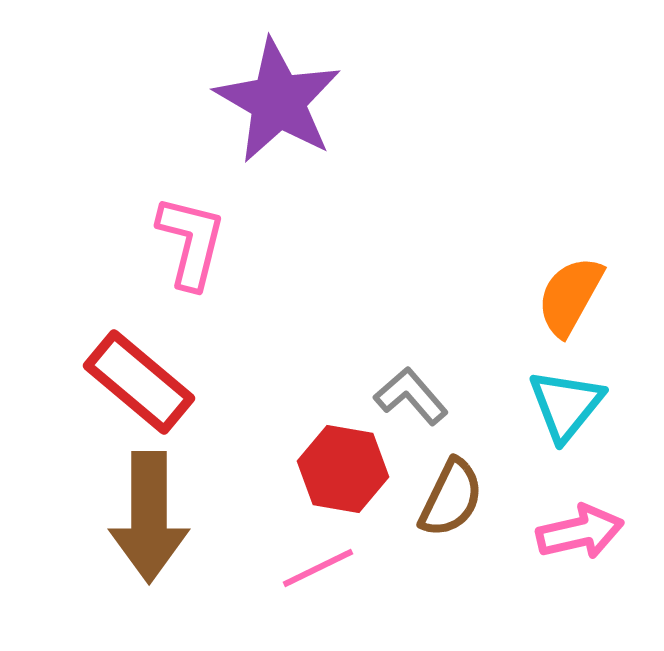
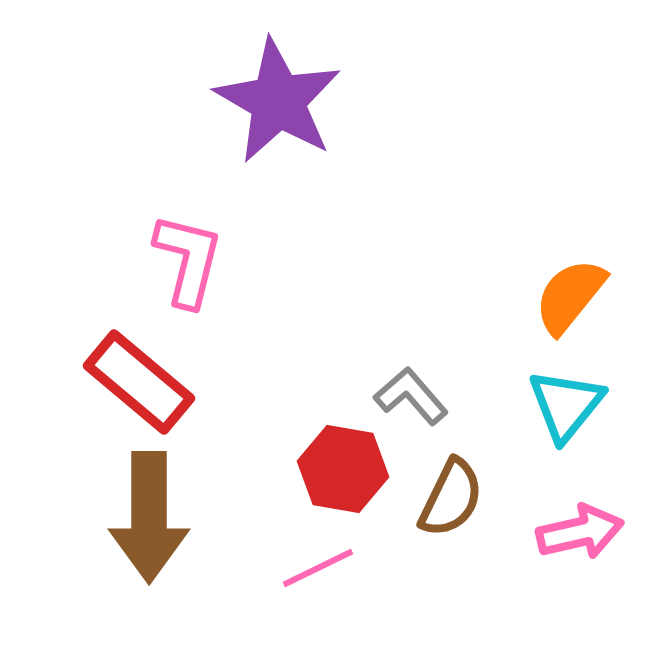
pink L-shape: moved 3 px left, 18 px down
orange semicircle: rotated 10 degrees clockwise
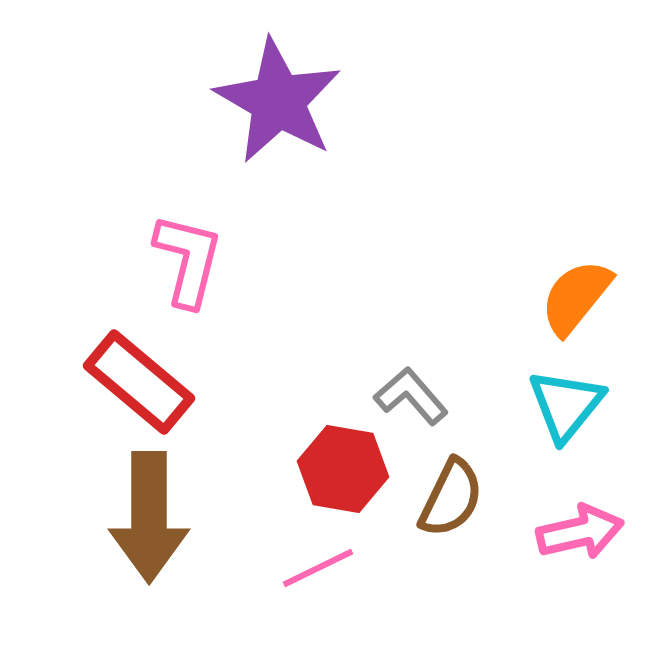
orange semicircle: moved 6 px right, 1 px down
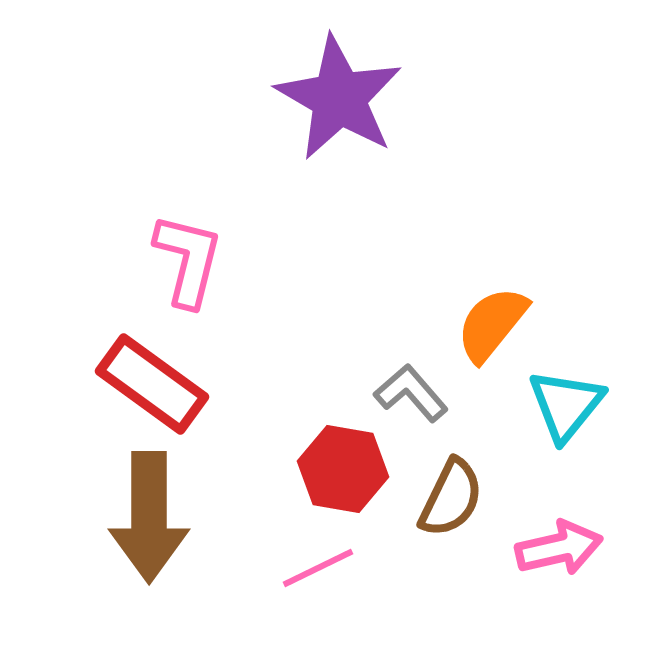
purple star: moved 61 px right, 3 px up
orange semicircle: moved 84 px left, 27 px down
red rectangle: moved 13 px right, 2 px down; rotated 4 degrees counterclockwise
gray L-shape: moved 3 px up
pink arrow: moved 21 px left, 16 px down
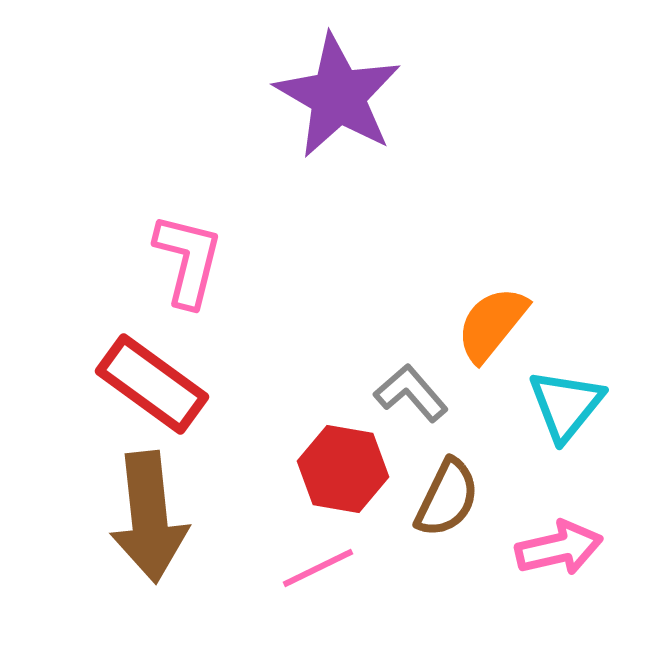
purple star: moved 1 px left, 2 px up
brown semicircle: moved 4 px left
brown arrow: rotated 6 degrees counterclockwise
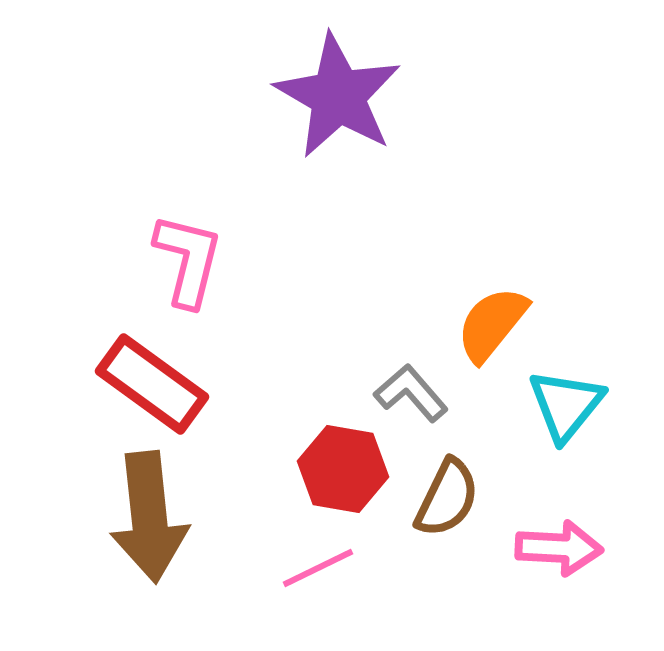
pink arrow: rotated 16 degrees clockwise
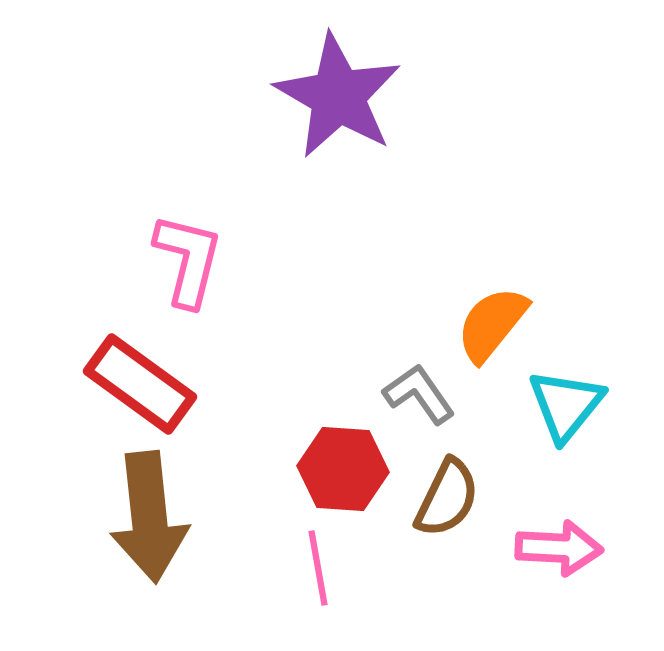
red rectangle: moved 12 px left
gray L-shape: moved 8 px right, 1 px down; rotated 6 degrees clockwise
red hexagon: rotated 6 degrees counterclockwise
pink line: rotated 74 degrees counterclockwise
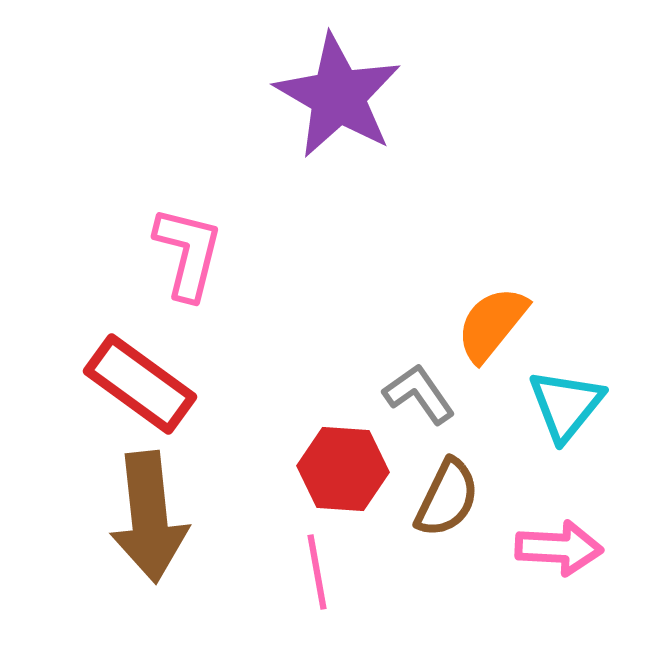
pink L-shape: moved 7 px up
pink line: moved 1 px left, 4 px down
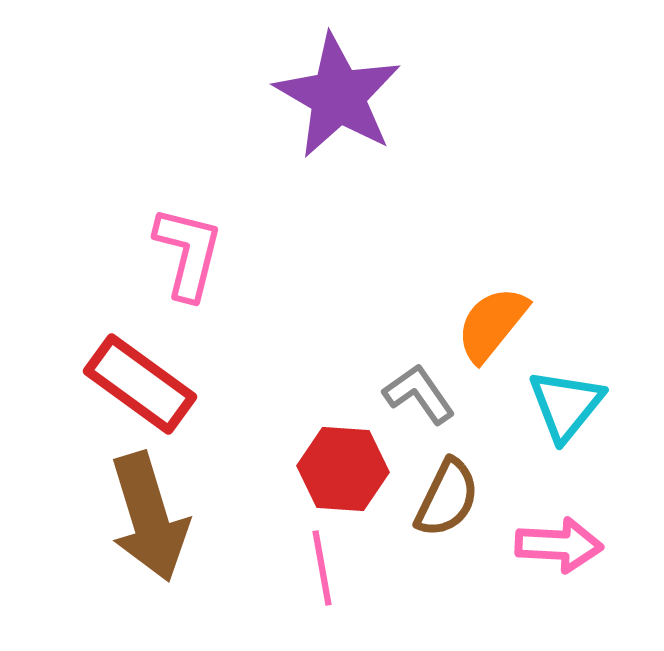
brown arrow: rotated 11 degrees counterclockwise
pink arrow: moved 3 px up
pink line: moved 5 px right, 4 px up
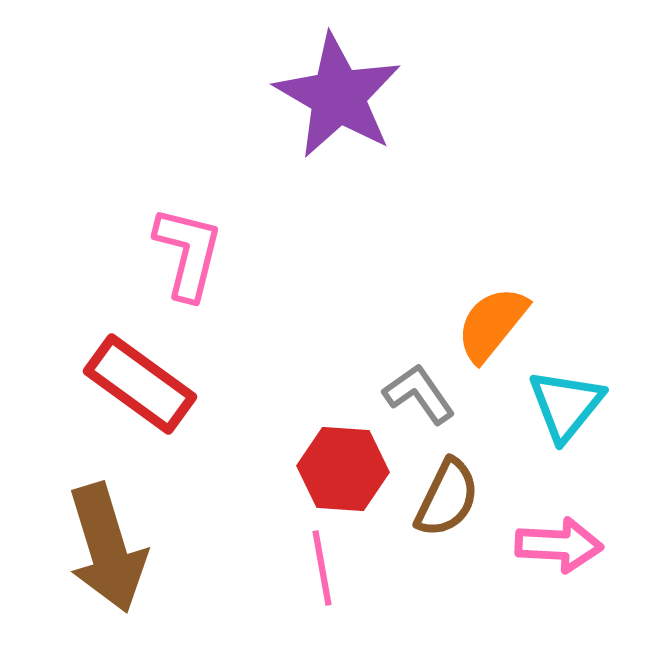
brown arrow: moved 42 px left, 31 px down
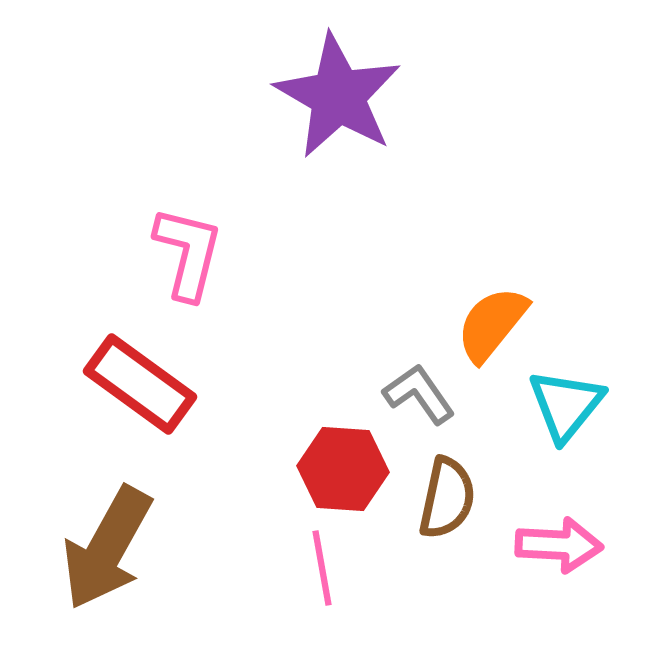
brown semicircle: rotated 14 degrees counterclockwise
brown arrow: rotated 46 degrees clockwise
